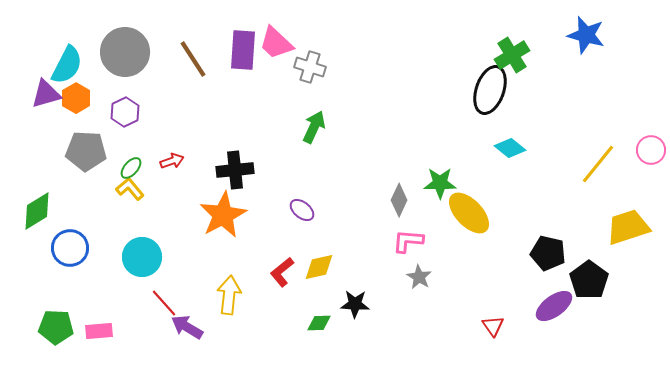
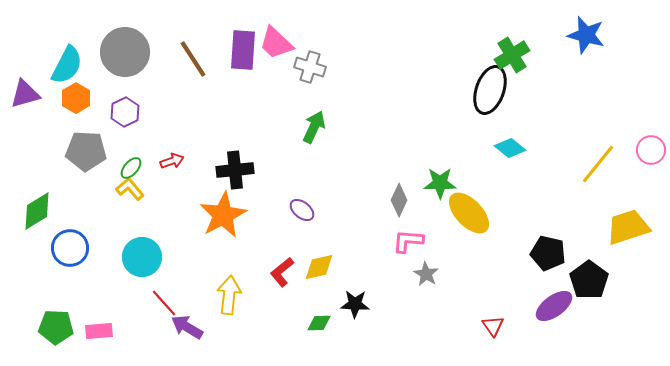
purple triangle at (46, 94): moved 21 px left
gray star at (419, 277): moved 7 px right, 3 px up
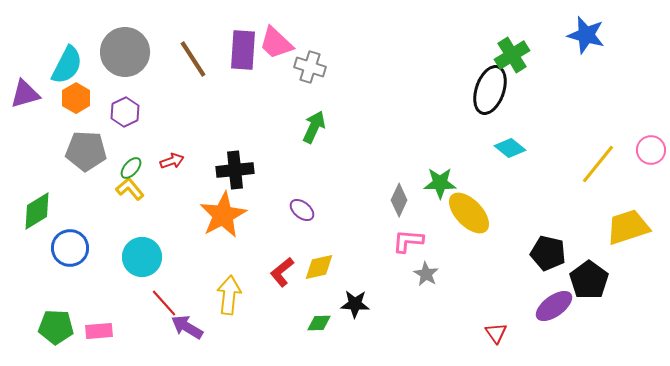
red triangle at (493, 326): moved 3 px right, 7 px down
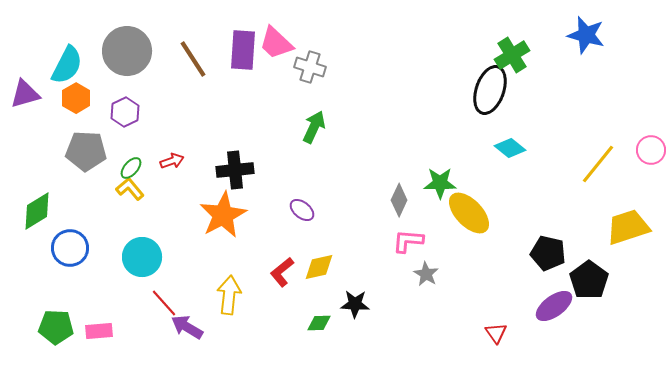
gray circle at (125, 52): moved 2 px right, 1 px up
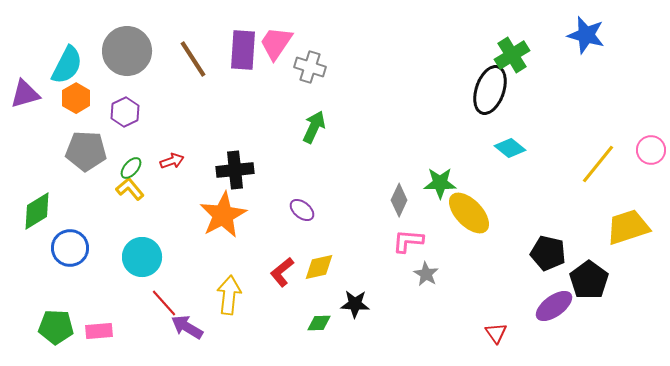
pink trapezoid at (276, 43): rotated 81 degrees clockwise
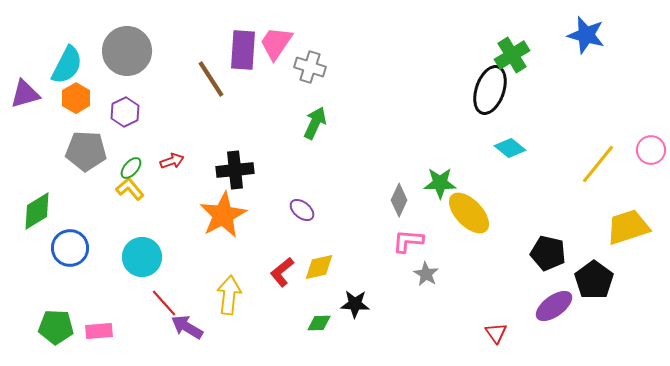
brown line at (193, 59): moved 18 px right, 20 px down
green arrow at (314, 127): moved 1 px right, 4 px up
black pentagon at (589, 280): moved 5 px right
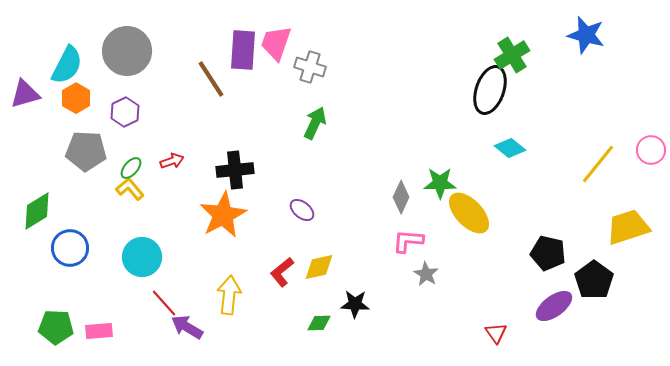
pink trapezoid at (276, 43): rotated 15 degrees counterclockwise
gray diamond at (399, 200): moved 2 px right, 3 px up
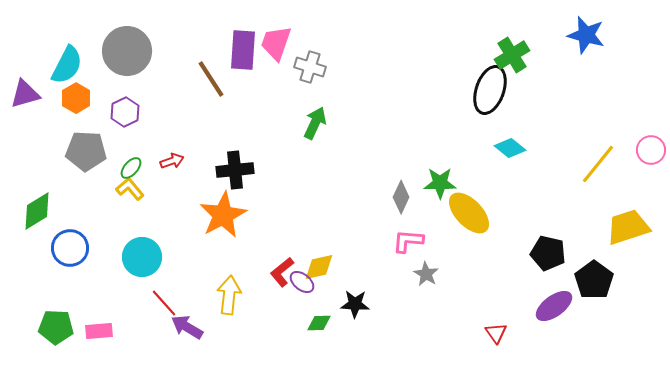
purple ellipse at (302, 210): moved 72 px down
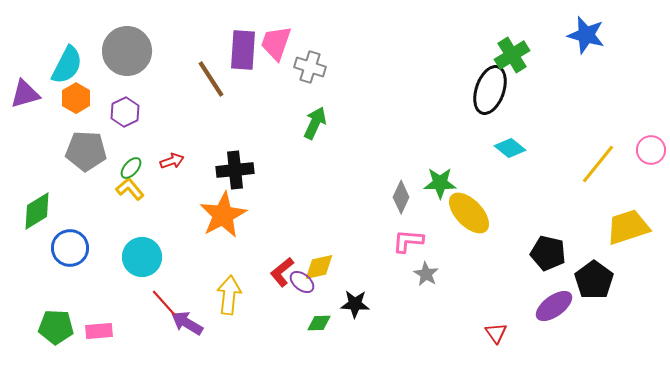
purple arrow at (187, 327): moved 4 px up
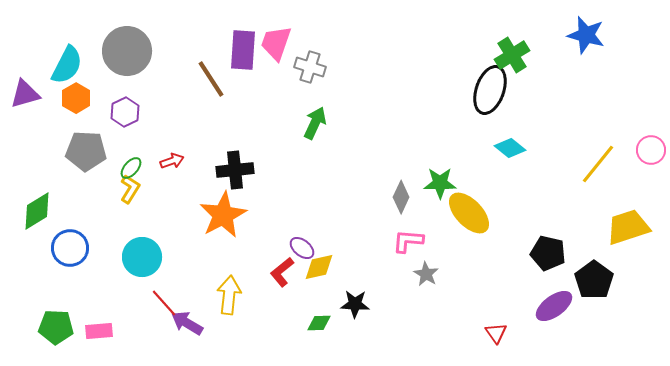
yellow L-shape at (130, 189): rotated 72 degrees clockwise
purple ellipse at (302, 282): moved 34 px up
